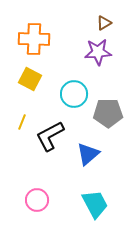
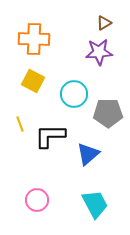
purple star: moved 1 px right
yellow square: moved 3 px right, 2 px down
yellow line: moved 2 px left, 2 px down; rotated 42 degrees counterclockwise
black L-shape: rotated 28 degrees clockwise
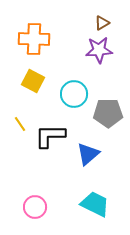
brown triangle: moved 2 px left
purple star: moved 2 px up
yellow line: rotated 14 degrees counterclockwise
pink circle: moved 2 px left, 7 px down
cyan trapezoid: rotated 36 degrees counterclockwise
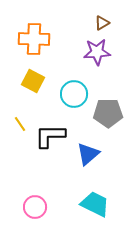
purple star: moved 2 px left, 2 px down
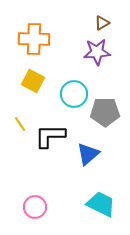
gray pentagon: moved 3 px left, 1 px up
cyan trapezoid: moved 6 px right
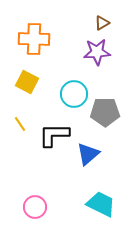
yellow square: moved 6 px left, 1 px down
black L-shape: moved 4 px right, 1 px up
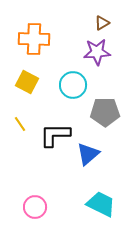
cyan circle: moved 1 px left, 9 px up
black L-shape: moved 1 px right
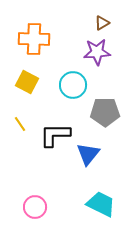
blue triangle: rotated 10 degrees counterclockwise
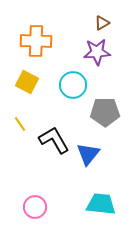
orange cross: moved 2 px right, 2 px down
black L-shape: moved 1 px left, 5 px down; rotated 60 degrees clockwise
cyan trapezoid: rotated 20 degrees counterclockwise
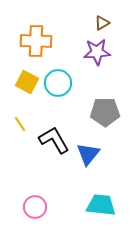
cyan circle: moved 15 px left, 2 px up
cyan trapezoid: moved 1 px down
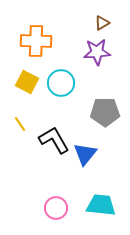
cyan circle: moved 3 px right
blue triangle: moved 3 px left
pink circle: moved 21 px right, 1 px down
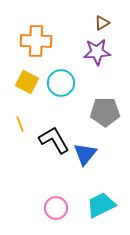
yellow line: rotated 14 degrees clockwise
cyan trapezoid: rotated 32 degrees counterclockwise
